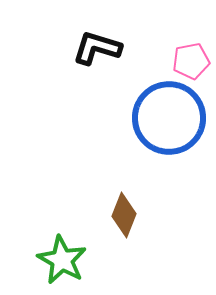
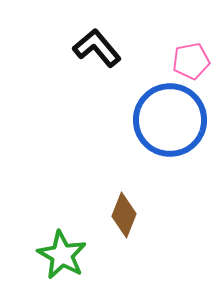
black L-shape: rotated 33 degrees clockwise
blue circle: moved 1 px right, 2 px down
green star: moved 5 px up
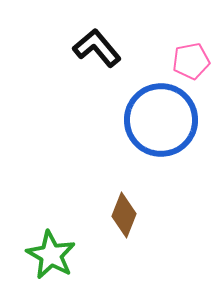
blue circle: moved 9 px left
green star: moved 11 px left
